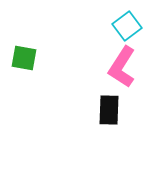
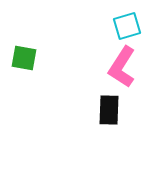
cyan square: rotated 20 degrees clockwise
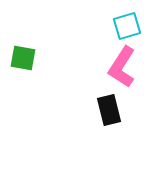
green square: moved 1 px left
black rectangle: rotated 16 degrees counterclockwise
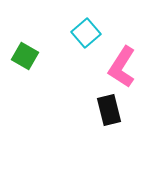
cyan square: moved 41 px left, 7 px down; rotated 24 degrees counterclockwise
green square: moved 2 px right, 2 px up; rotated 20 degrees clockwise
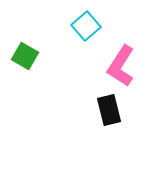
cyan square: moved 7 px up
pink L-shape: moved 1 px left, 1 px up
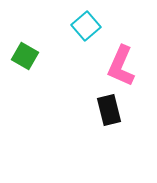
pink L-shape: rotated 9 degrees counterclockwise
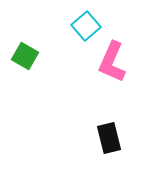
pink L-shape: moved 9 px left, 4 px up
black rectangle: moved 28 px down
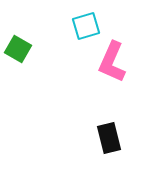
cyan square: rotated 24 degrees clockwise
green square: moved 7 px left, 7 px up
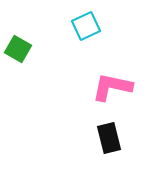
cyan square: rotated 8 degrees counterclockwise
pink L-shape: moved 25 px down; rotated 78 degrees clockwise
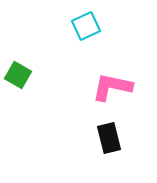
green square: moved 26 px down
